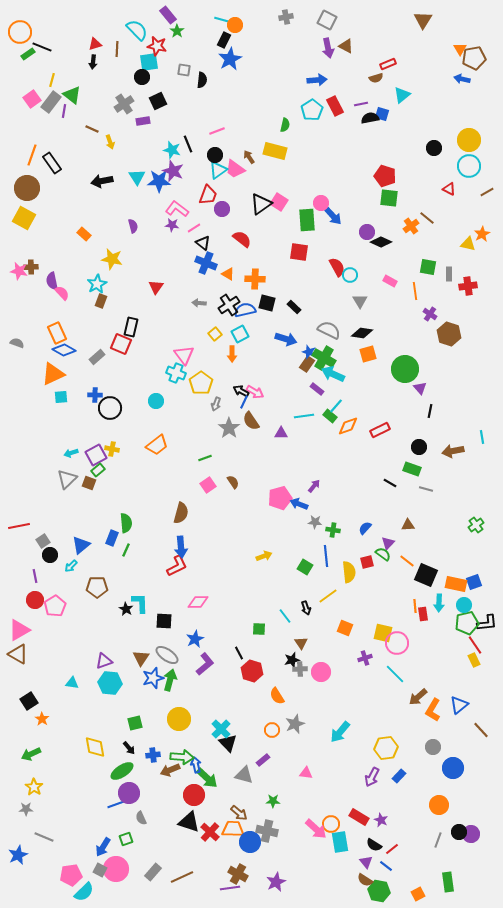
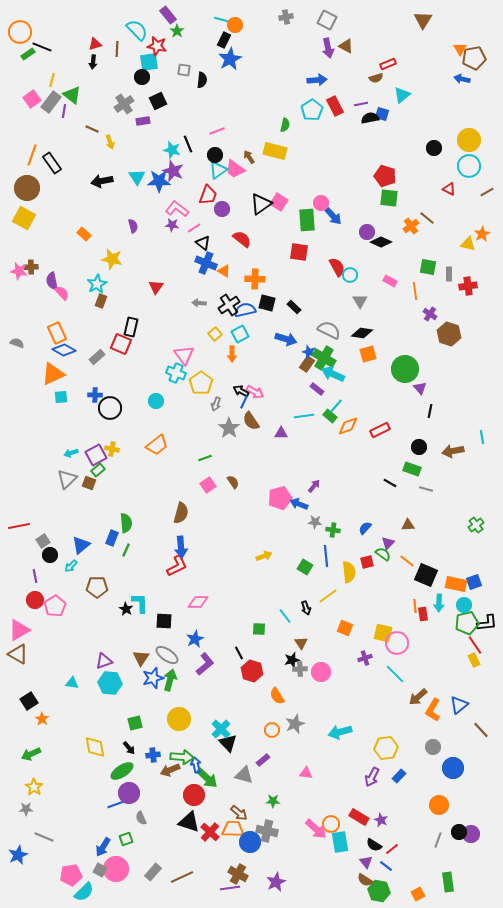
orange triangle at (228, 274): moved 4 px left, 3 px up
cyan arrow at (340, 732): rotated 35 degrees clockwise
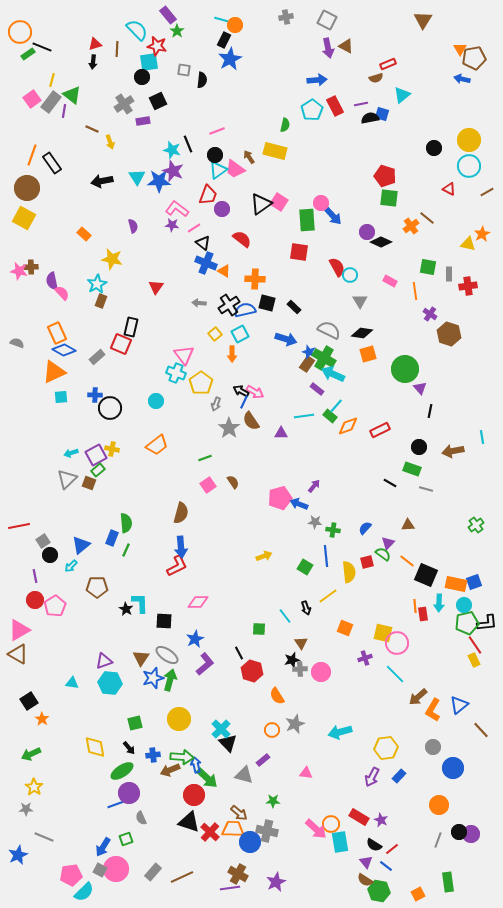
orange triangle at (53, 374): moved 1 px right, 2 px up
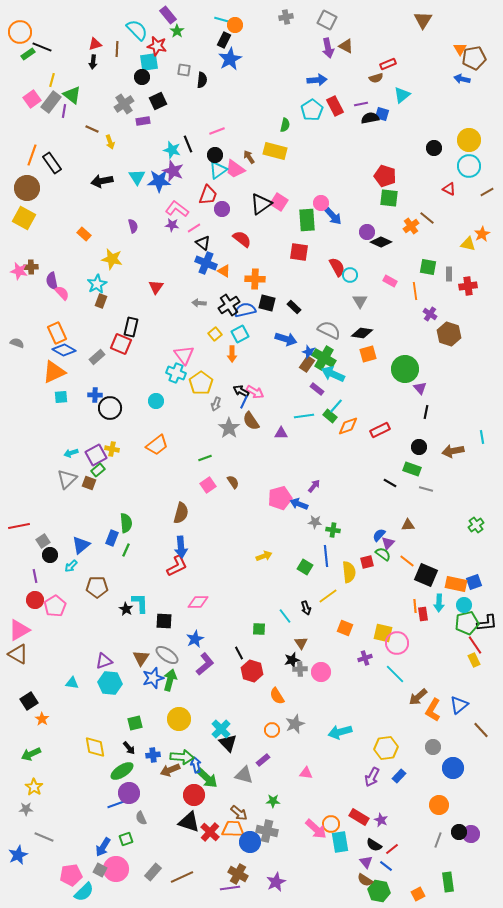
black line at (430, 411): moved 4 px left, 1 px down
blue semicircle at (365, 528): moved 14 px right, 7 px down
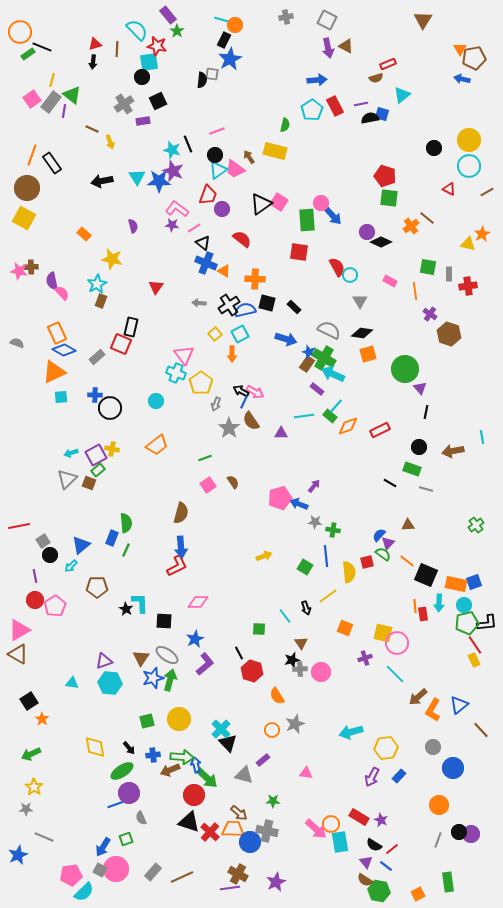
gray square at (184, 70): moved 28 px right, 4 px down
green square at (135, 723): moved 12 px right, 2 px up
cyan arrow at (340, 732): moved 11 px right
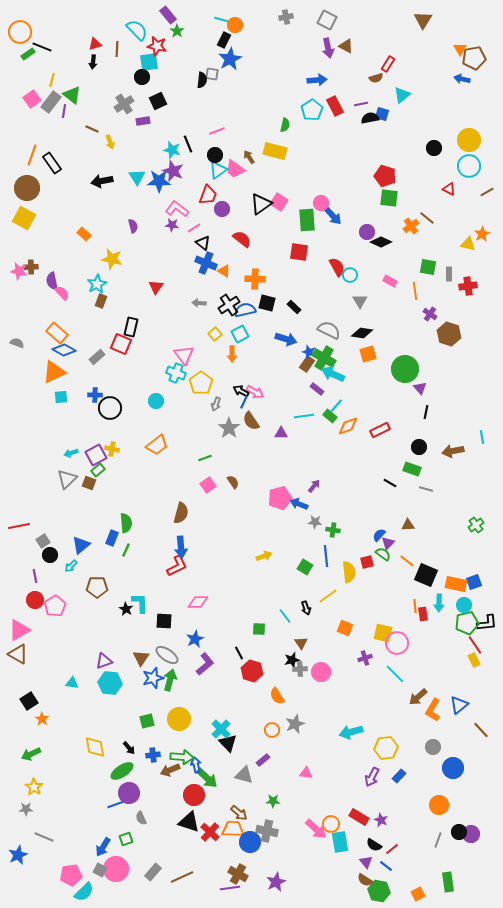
red rectangle at (388, 64): rotated 35 degrees counterclockwise
orange rectangle at (57, 333): rotated 25 degrees counterclockwise
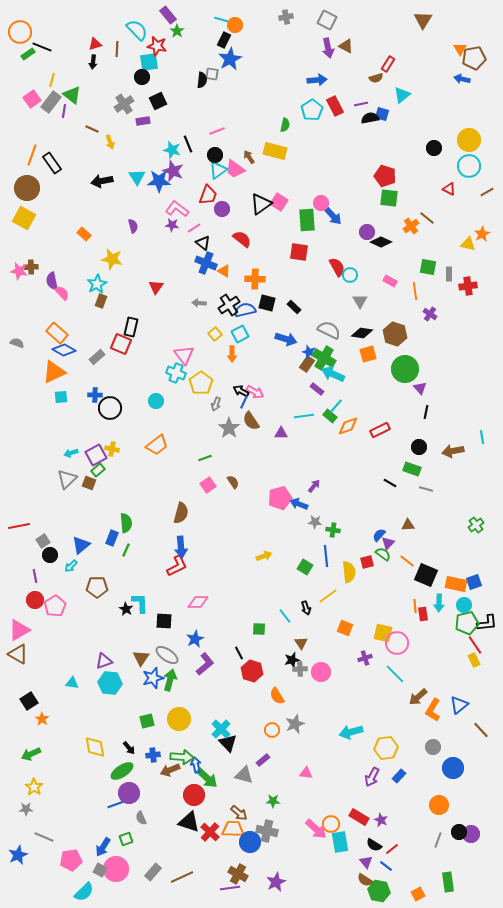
brown hexagon at (449, 334): moved 54 px left
pink pentagon at (71, 875): moved 15 px up
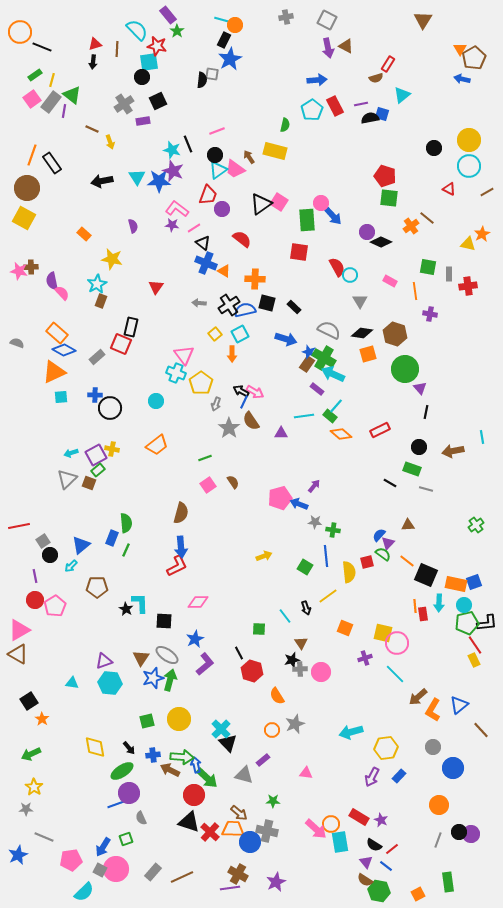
green rectangle at (28, 54): moved 7 px right, 21 px down
brown pentagon at (474, 58): rotated 20 degrees counterclockwise
purple cross at (430, 314): rotated 24 degrees counterclockwise
orange diamond at (348, 426): moved 7 px left, 8 px down; rotated 60 degrees clockwise
brown arrow at (170, 770): rotated 48 degrees clockwise
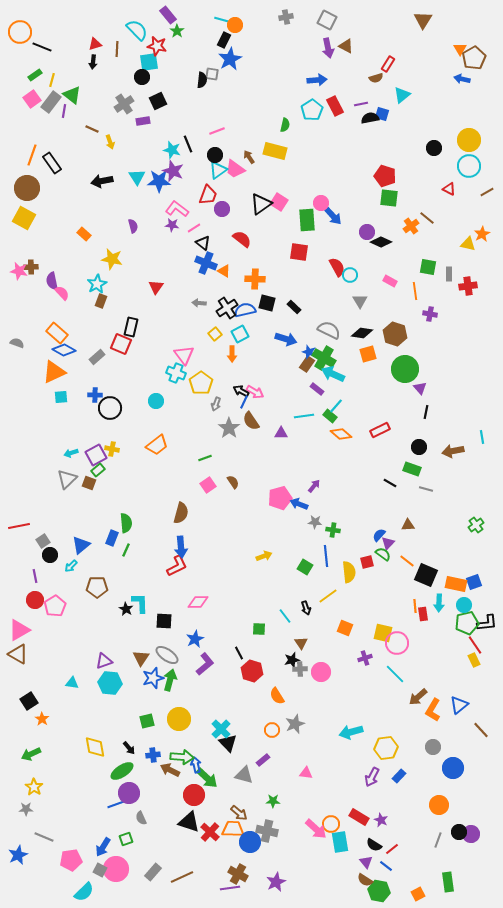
black cross at (229, 305): moved 2 px left, 3 px down
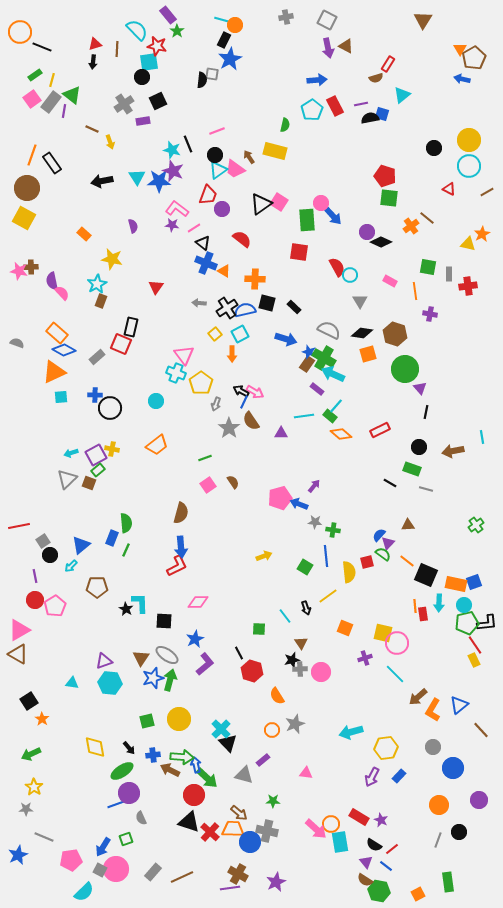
purple circle at (471, 834): moved 8 px right, 34 px up
